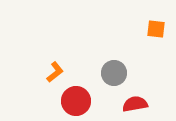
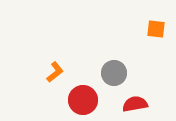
red circle: moved 7 px right, 1 px up
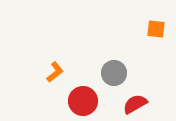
red circle: moved 1 px down
red semicircle: rotated 20 degrees counterclockwise
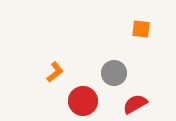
orange square: moved 15 px left
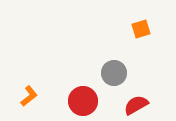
orange square: rotated 24 degrees counterclockwise
orange L-shape: moved 26 px left, 24 px down
red semicircle: moved 1 px right, 1 px down
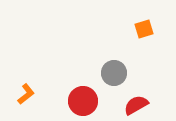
orange square: moved 3 px right
orange L-shape: moved 3 px left, 2 px up
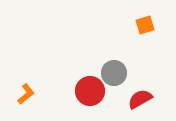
orange square: moved 1 px right, 4 px up
red circle: moved 7 px right, 10 px up
red semicircle: moved 4 px right, 6 px up
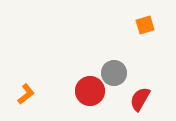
red semicircle: rotated 30 degrees counterclockwise
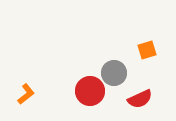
orange square: moved 2 px right, 25 px down
red semicircle: rotated 145 degrees counterclockwise
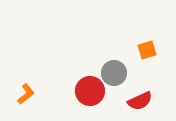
red semicircle: moved 2 px down
